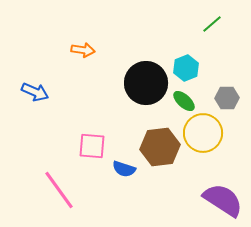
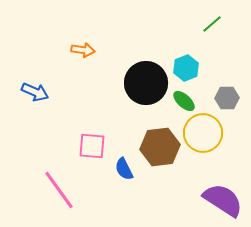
blue semicircle: rotated 45 degrees clockwise
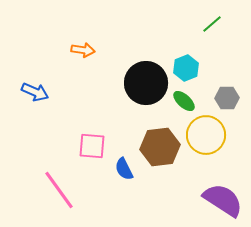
yellow circle: moved 3 px right, 2 px down
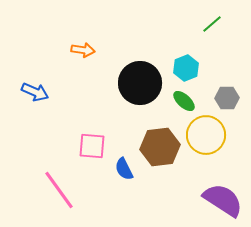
black circle: moved 6 px left
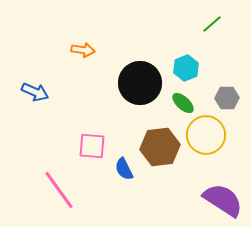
green ellipse: moved 1 px left, 2 px down
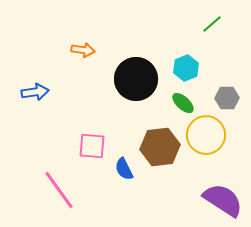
black circle: moved 4 px left, 4 px up
blue arrow: rotated 32 degrees counterclockwise
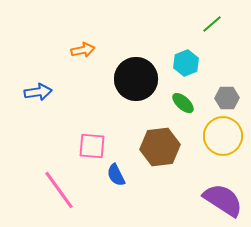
orange arrow: rotated 20 degrees counterclockwise
cyan hexagon: moved 5 px up
blue arrow: moved 3 px right
yellow circle: moved 17 px right, 1 px down
blue semicircle: moved 8 px left, 6 px down
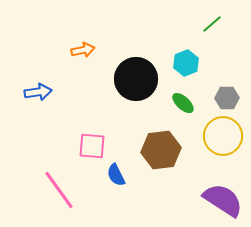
brown hexagon: moved 1 px right, 3 px down
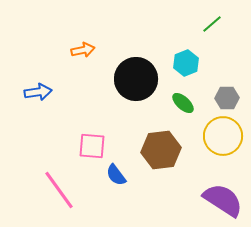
blue semicircle: rotated 10 degrees counterclockwise
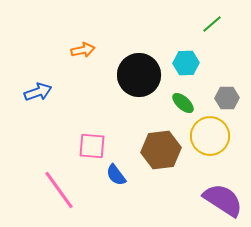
cyan hexagon: rotated 20 degrees clockwise
black circle: moved 3 px right, 4 px up
blue arrow: rotated 12 degrees counterclockwise
yellow circle: moved 13 px left
